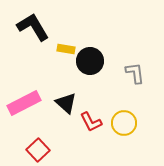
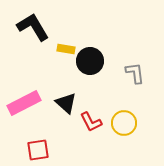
red square: rotated 35 degrees clockwise
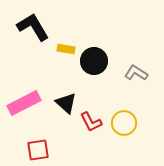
black circle: moved 4 px right
gray L-shape: moved 1 px right; rotated 50 degrees counterclockwise
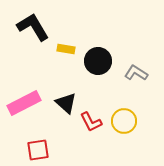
black circle: moved 4 px right
yellow circle: moved 2 px up
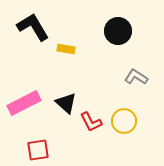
black circle: moved 20 px right, 30 px up
gray L-shape: moved 4 px down
